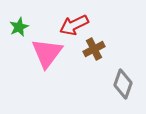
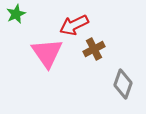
green star: moved 3 px left, 13 px up
pink triangle: rotated 12 degrees counterclockwise
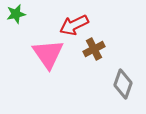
green star: rotated 12 degrees clockwise
pink triangle: moved 1 px right, 1 px down
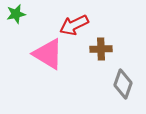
brown cross: moved 7 px right; rotated 25 degrees clockwise
pink triangle: rotated 24 degrees counterclockwise
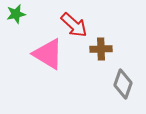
red arrow: rotated 112 degrees counterclockwise
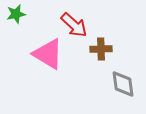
gray diamond: rotated 28 degrees counterclockwise
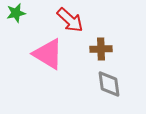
green star: moved 1 px up
red arrow: moved 4 px left, 5 px up
gray diamond: moved 14 px left
